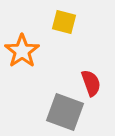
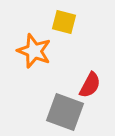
orange star: moved 12 px right; rotated 16 degrees counterclockwise
red semicircle: moved 1 px left, 2 px down; rotated 48 degrees clockwise
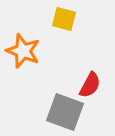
yellow square: moved 3 px up
orange star: moved 11 px left
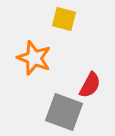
orange star: moved 11 px right, 7 px down
gray square: moved 1 px left
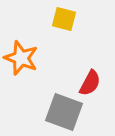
orange star: moved 13 px left
red semicircle: moved 2 px up
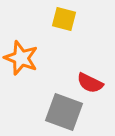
red semicircle: rotated 88 degrees clockwise
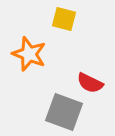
orange star: moved 8 px right, 4 px up
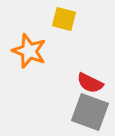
orange star: moved 3 px up
gray square: moved 26 px right
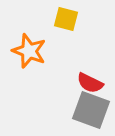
yellow square: moved 2 px right
gray square: moved 1 px right, 2 px up
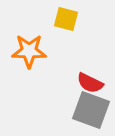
orange star: rotated 20 degrees counterclockwise
